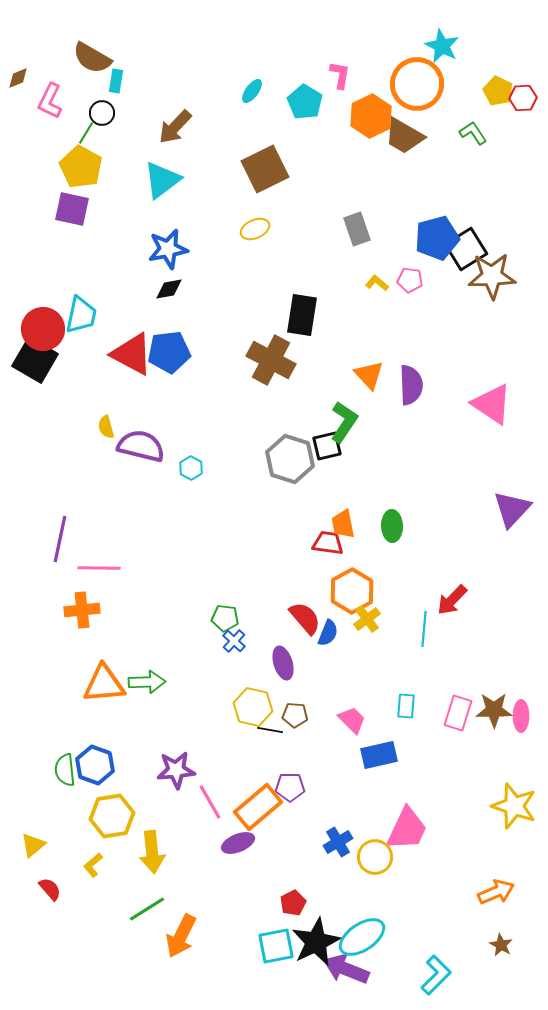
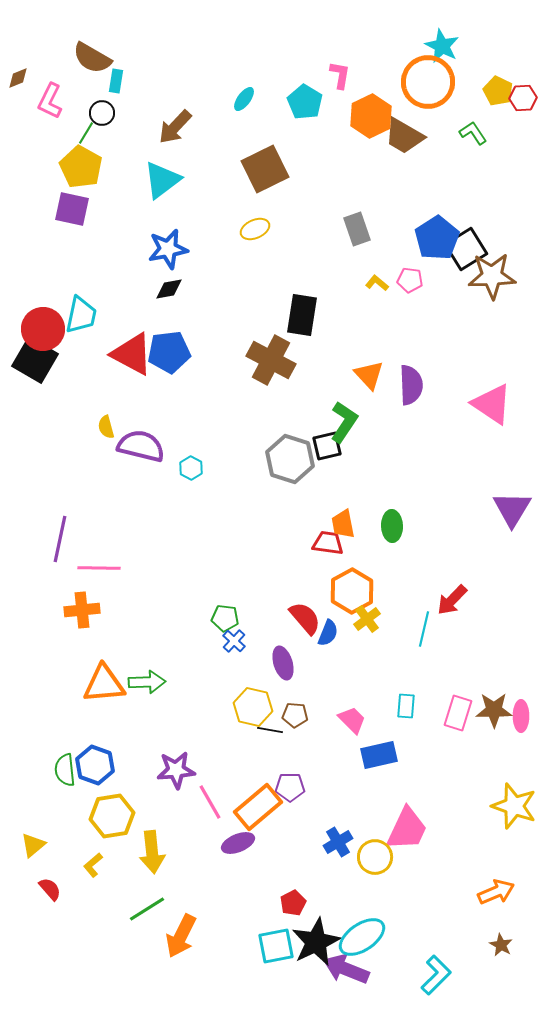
orange circle at (417, 84): moved 11 px right, 2 px up
cyan ellipse at (252, 91): moved 8 px left, 8 px down
blue pentagon at (437, 238): rotated 18 degrees counterclockwise
purple triangle at (512, 509): rotated 12 degrees counterclockwise
cyan line at (424, 629): rotated 8 degrees clockwise
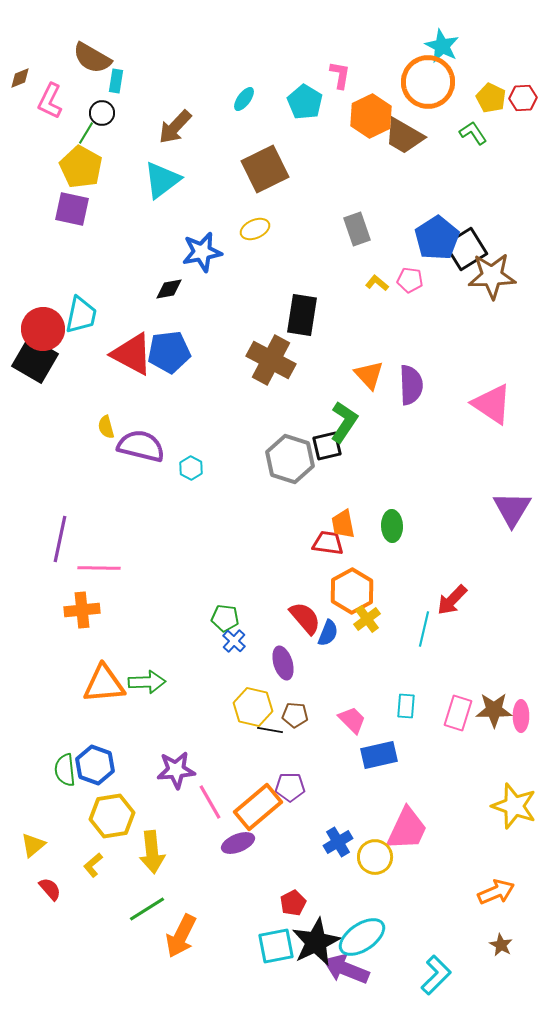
brown diamond at (18, 78): moved 2 px right
yellow pentagon at (498, 91): moved 7 px left, 7 px down
blue star at (168, 249): moved 34 px right, 3 px down
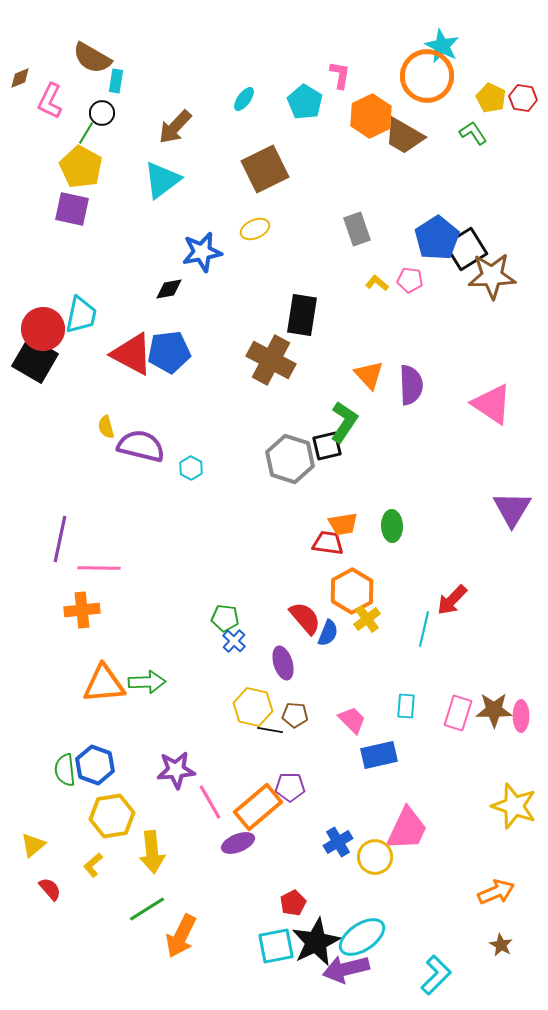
orange circle at (428, 82): moved 1 px left, 6 px up
red hexagon at (523, 98): rotated 12 degrees clockwise
orange trapezoid at (343, 524): rotated 88 degrees counterclockwise
purple arrow at (346, 969): rotated 36 degrees counterclockwise
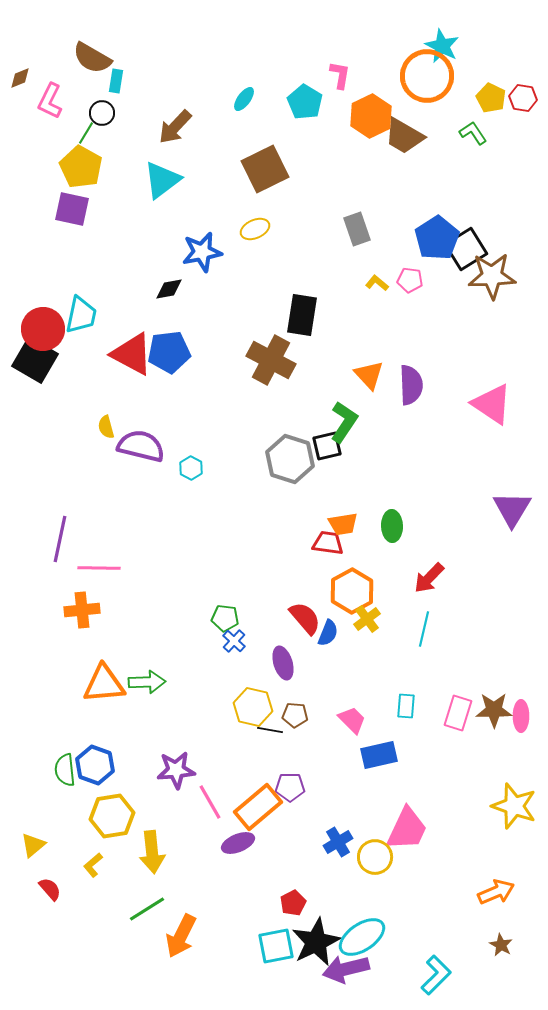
red arrow at (452, 600): moved 23 px left, 22 px up
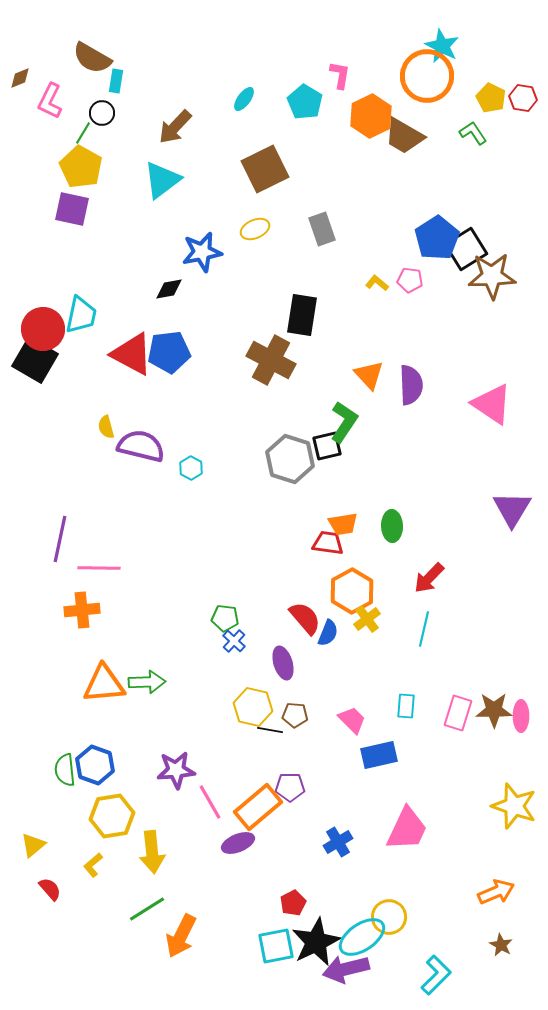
green line at (86, 133): moved 3 px left
gray rectangle at (357, 229): moved 35 px left
yellow circle at (375, 857): moved 14 px right, 60 px down
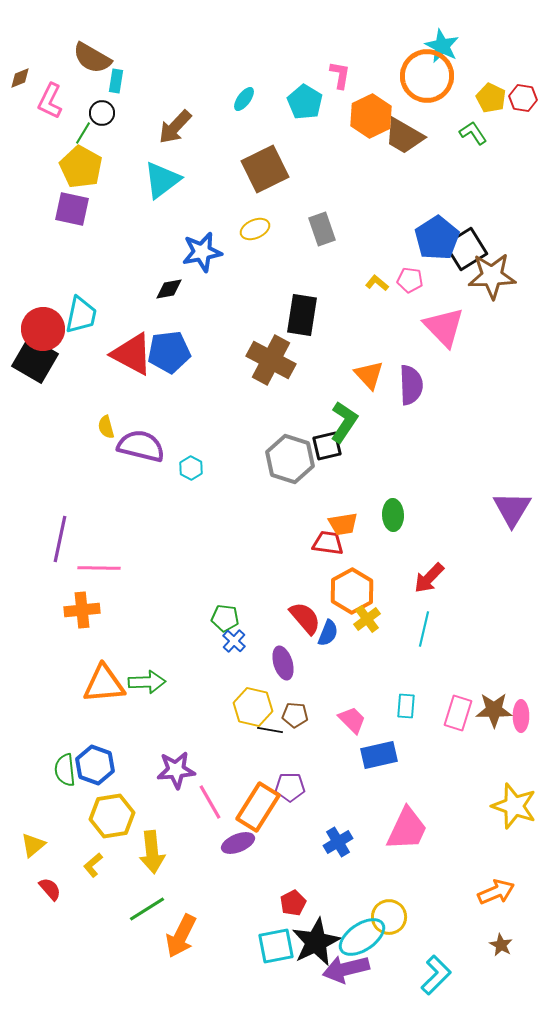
pink triangle at (492, 404): moved 48 px left, 77 px up; rotated 12 degrees clockwise
green ellipse at (392, 526): moved 1 px right, 11 px up
orange rectangle at (258, 807): rotated 18 degrees counterclockwise
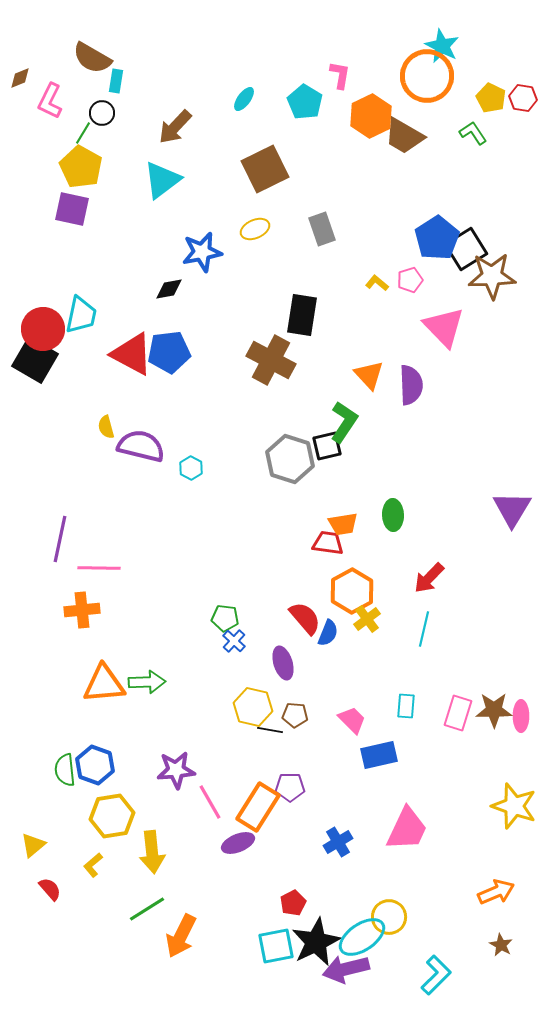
pink pentagon at (410, 280): rotated 25 degrees counterclockwise
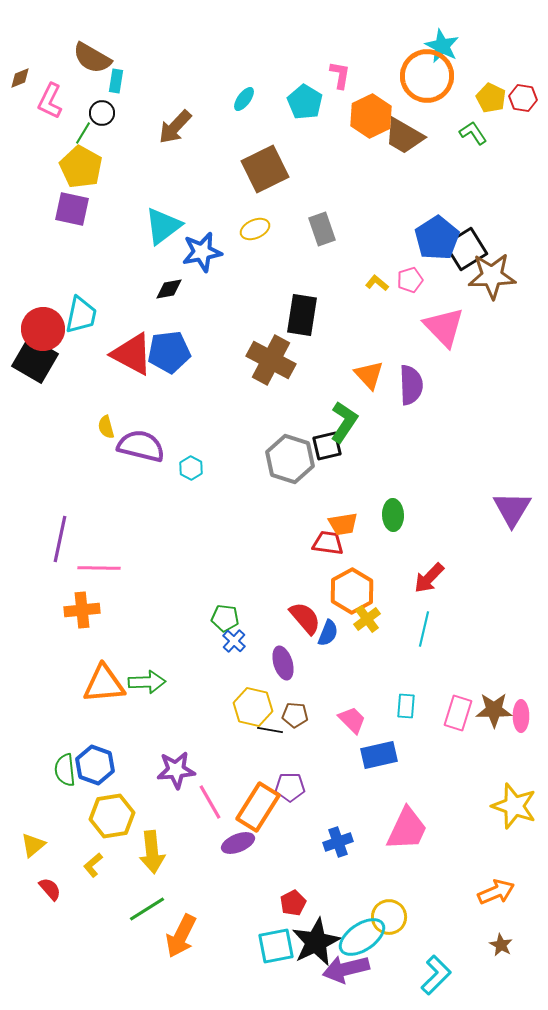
cyan triangle at (162, 180): moved 1 px right, 46 px down
blue cross at (338, 842): rotated 12 degrees clockwise
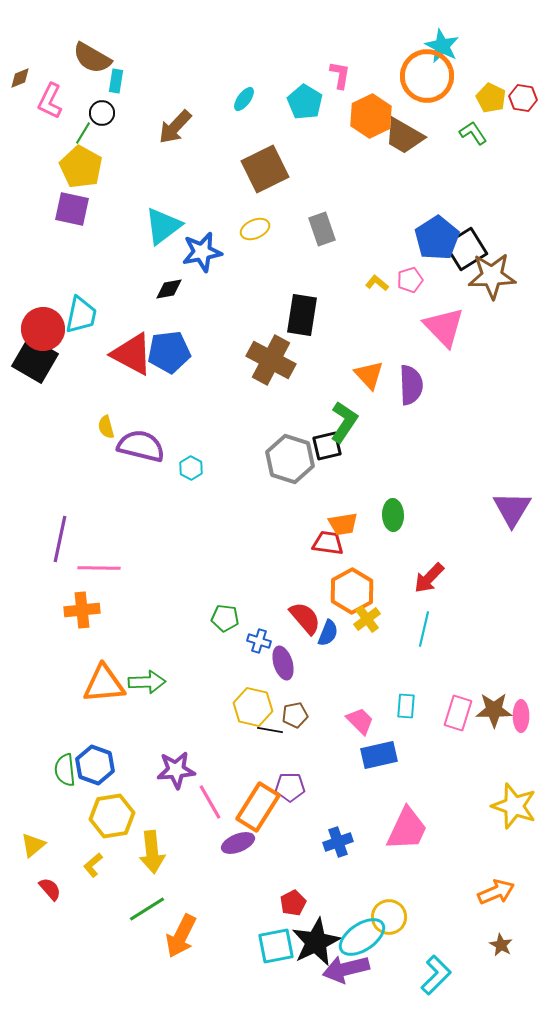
blue cross at (234, 641): moved 25 px right; rotated 25 degrees counterclockwise
brown pentagon at (295, 715): rotated 15 degrees counterclockwise
pink trapezoid at (352, 720): moved 8 px right, 1 px down
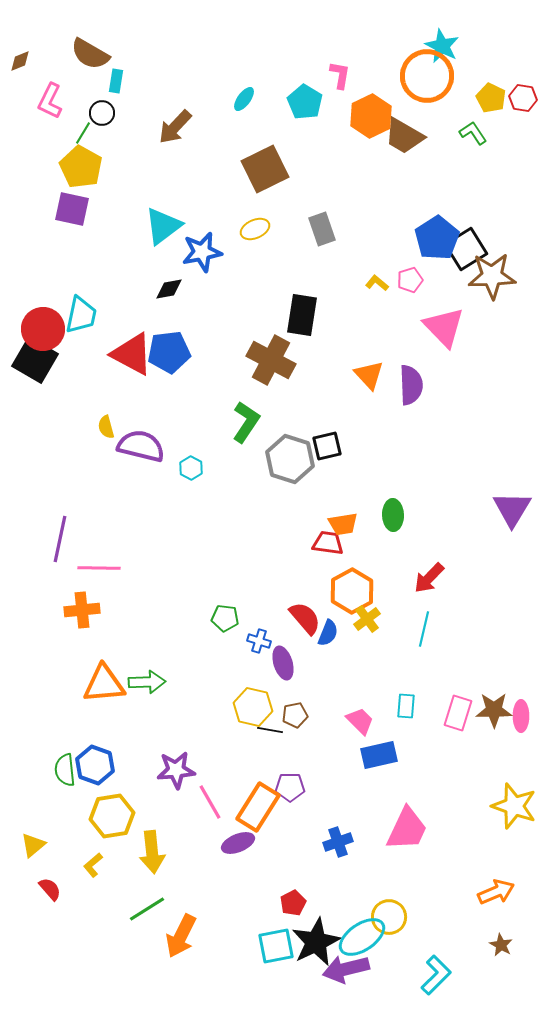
brown semicircle at (92, 58): moved 2 px left, 4 px up
brown diamond at (20, 78): moved 17 px up
green L-shape at (344, 422): moved 98 px left
